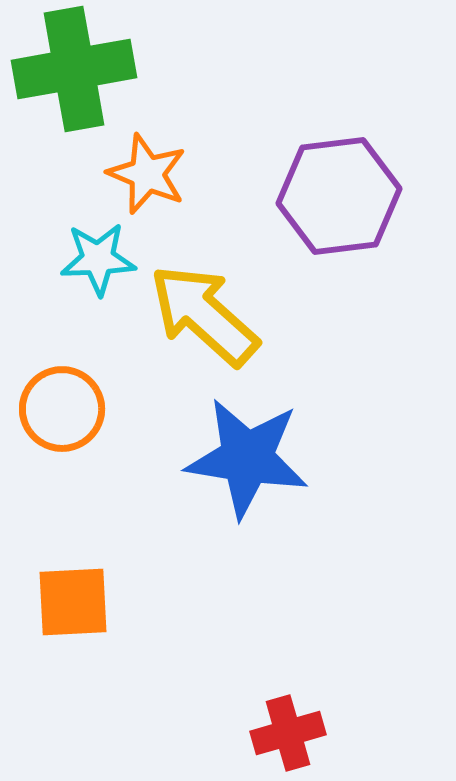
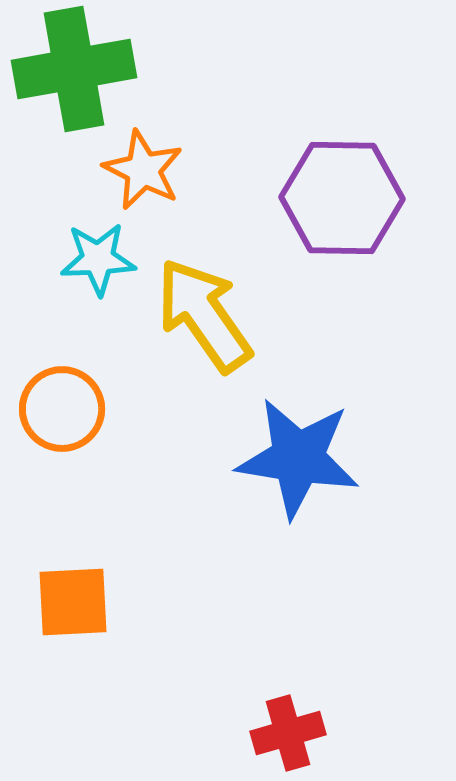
orange star: moved 4 px left, 4 px up; rotated 4 degrees clockwise
purple hexagon: moved 3 px right, 2 px down; rotated 8 degrees clockwise
yellow arrow: rotated 13 degrees clockwise
blue star: moved 51 px right
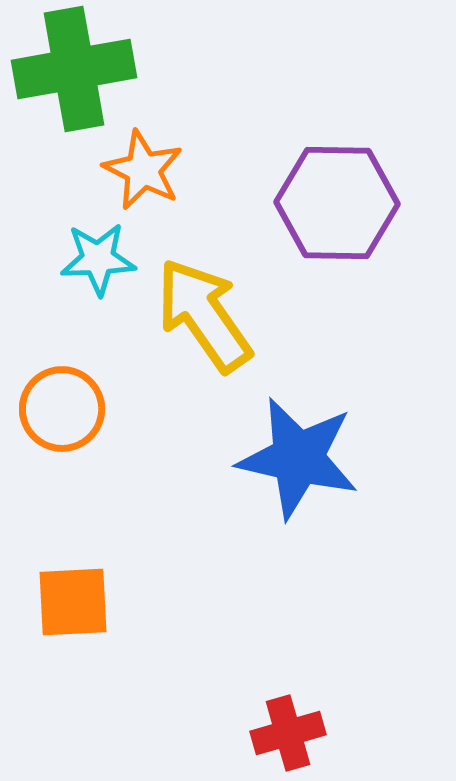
purple hexagon: moved 5 px left, 5 px down
blue star: rotated 4 degrees clockwise
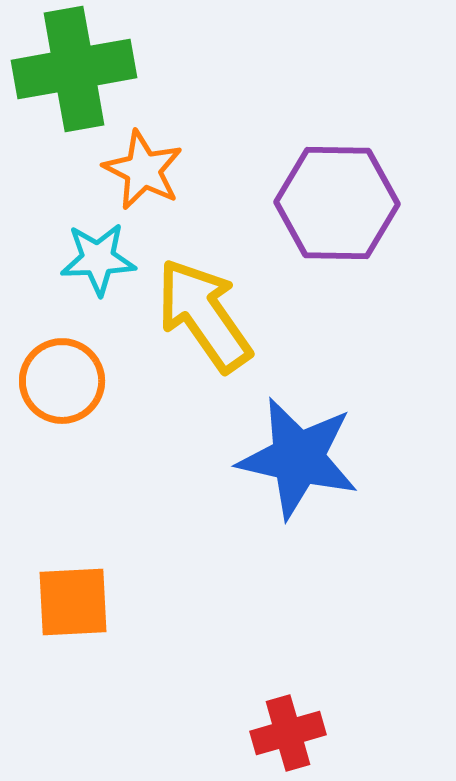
orange circle: moved 28 px up
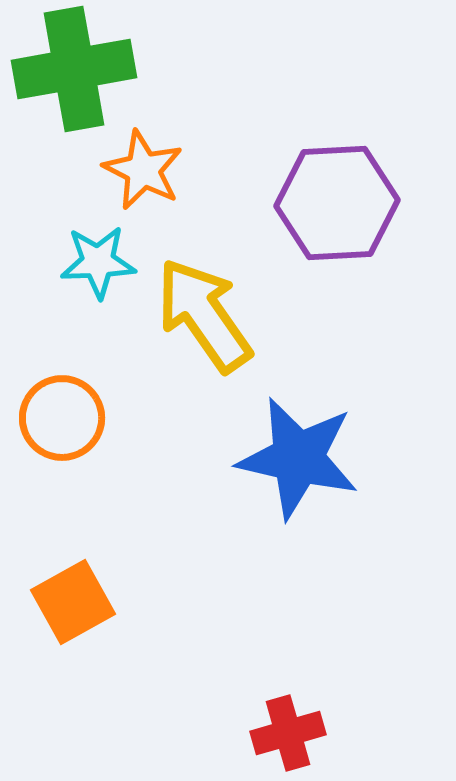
purple hexagon: rotated 4 degrees counterclockwise
cyan star: moved 3 px down
orange circle: moved 37 px down
orange square: rotated 26 degrees counterclockwise
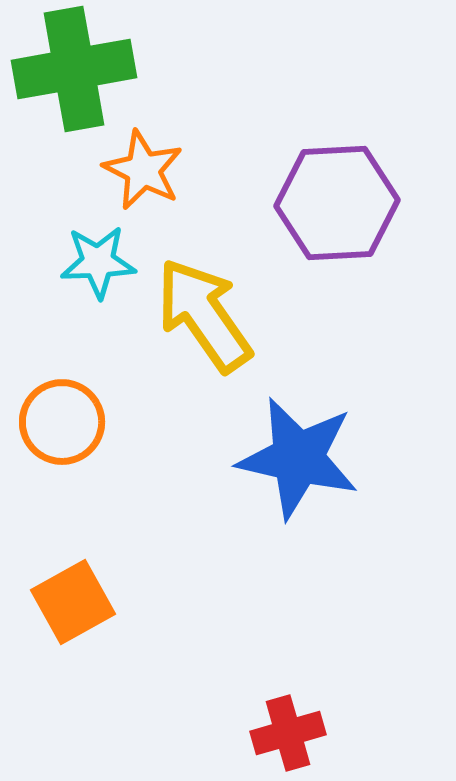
orange circle: moved 4 px down
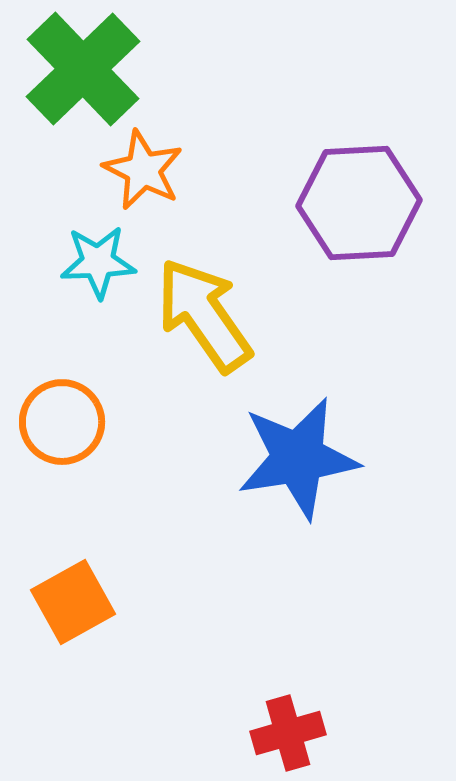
green cross: moved 9 px right; rotated 34 degrees counterclockwise
purple hexagon: moved 22 px right
blue star: rotated 22 degrees counterclockwise
